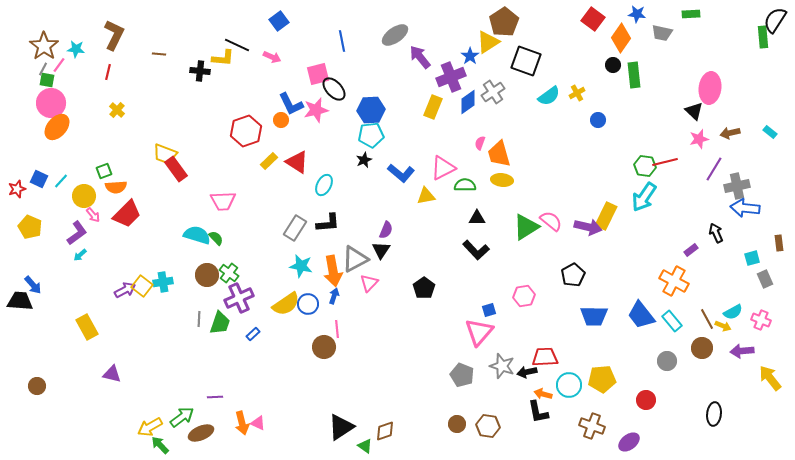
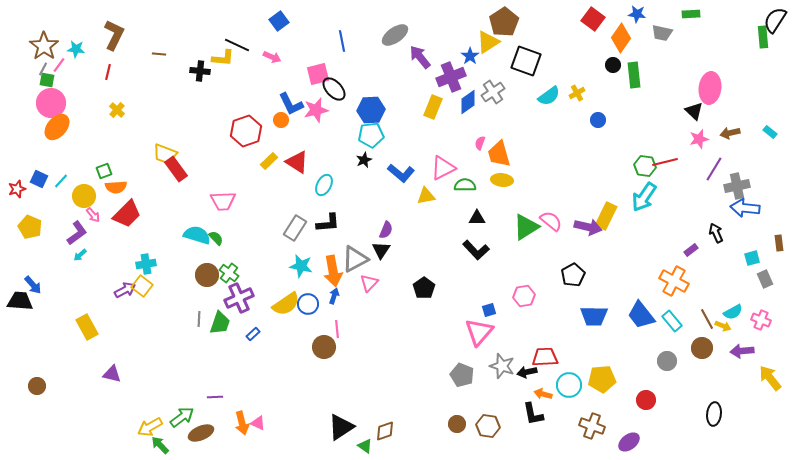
cyan cross at (163, 282): moved 17 px left, 18 px up
black L-shape at (538, 412): moved 5 px left, 2 px down
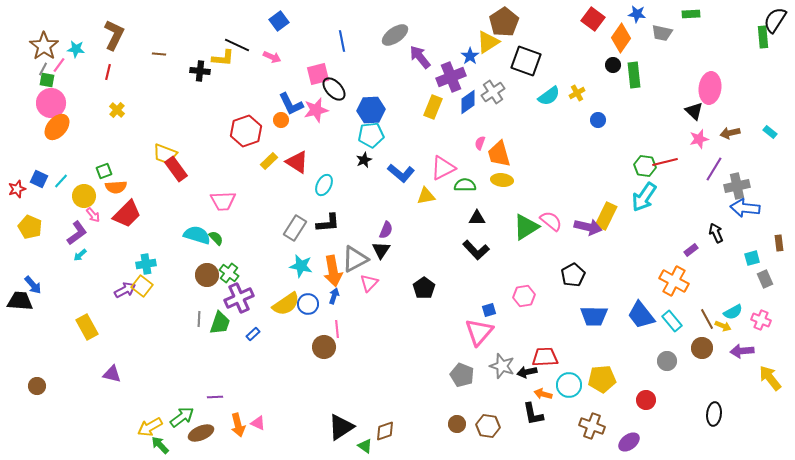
orange arrow at (242, 423): moved 4 px left, 2 px down
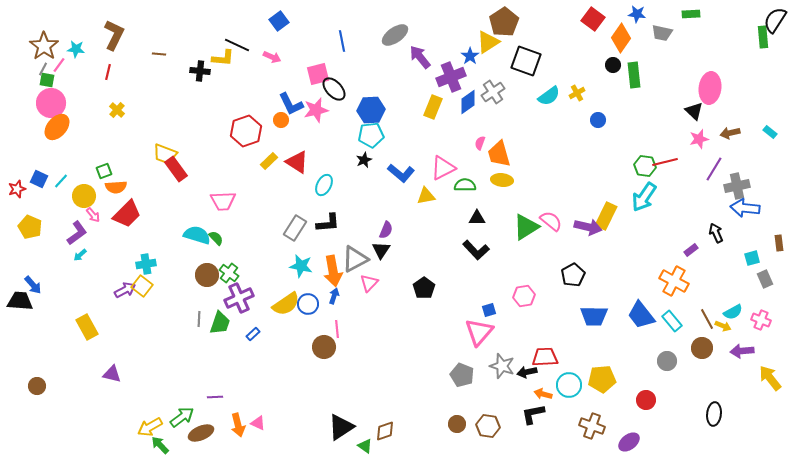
black L-shape at (533, 414): rotated 90 degrees clockwise
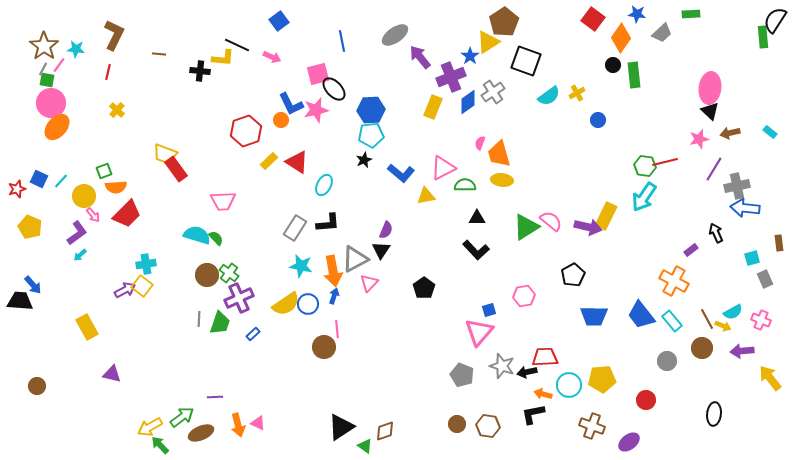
gray trapezoid at (662, 33): rotated 55 degrees counterclockwise
black triangle at (694, 111): moved 16 px right
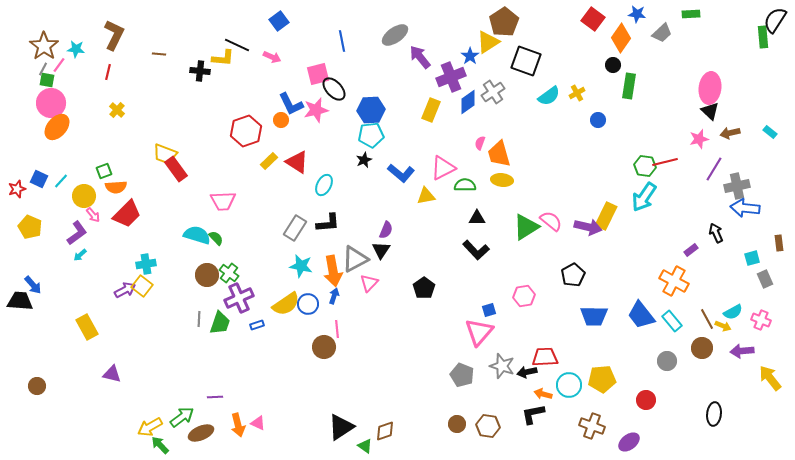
green rectangle at (634, 75): moved 5 px left, 11 px down; rotated 15 degrees clockwise
yellow rectangle at (433, 107): moved 2 px left, 3 px down
blue rectangle at (253, 334): moved 4 px right, 9 px up; rotated 24 degrees clockwise
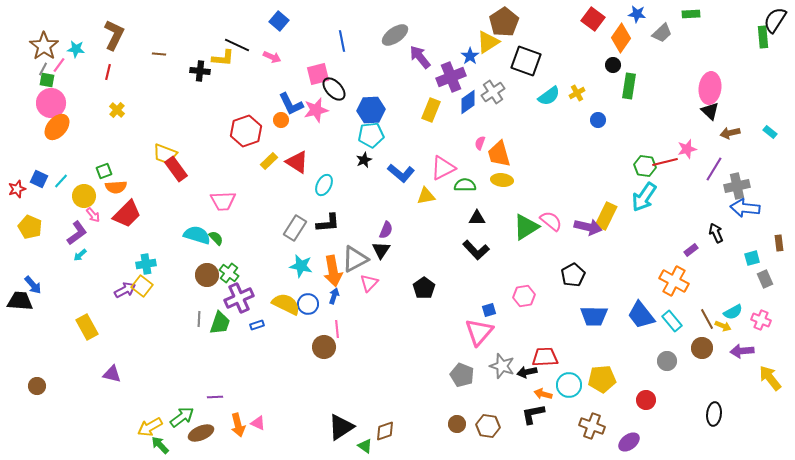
blue square at (279, 21): rotated 12 degrees counterclockwise
pink star at (699, 139): moved 12 px left, 10 px down
yellow semicircle at (286, 304): rotated 120 degrees counterclockwise
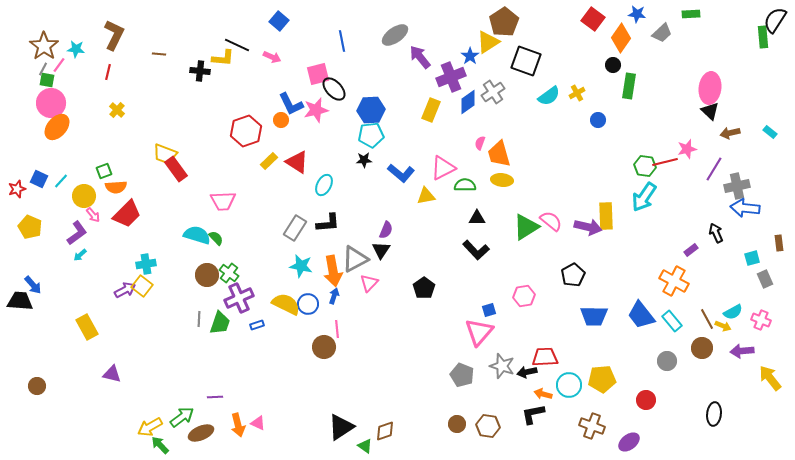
black star at (364, 160): rotated 21 degrees clockwise
yellow rectangle at (606, 216): rotated 28 degrees counterclockwise
